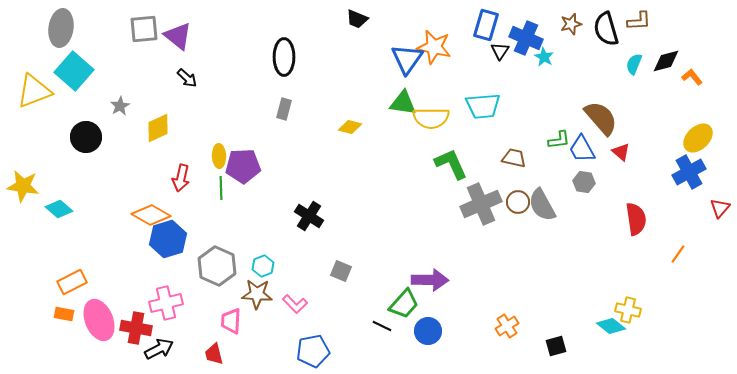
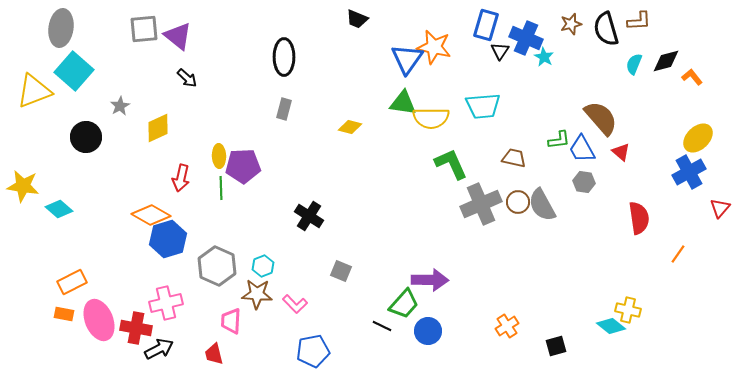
red semicircle at (636, 219): moved 3 px right, 1 px up
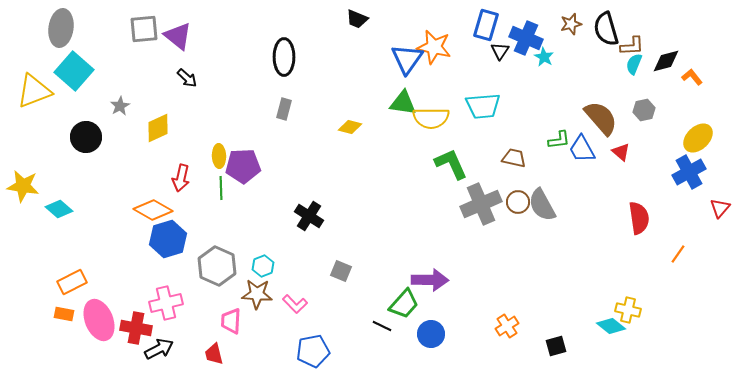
brown L-shape at (639, 21): moved 7 px left, 25 px down
gray hexagon at (584, 182): moved 60 px right, 72 px up; rotated 20 degrees counterclockwise
orange diamond at (151, 215): moved 2 px right, 5 px up
blue circle at (428, 331): moved 3 px right, 3 px down
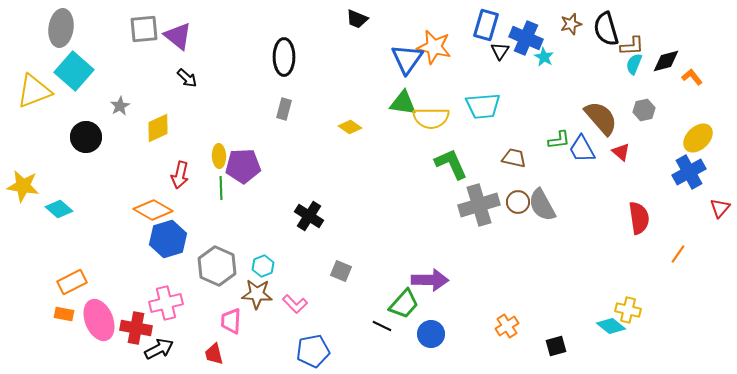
yellow diamond at (350, 127): rotated 20 degrees clockwise
red arrow at (181, 178): moved 1 px left, 3 px up
gray cross at (481, 204): moved 2 px left, 1 px down; rotated 6 degrees clockwise
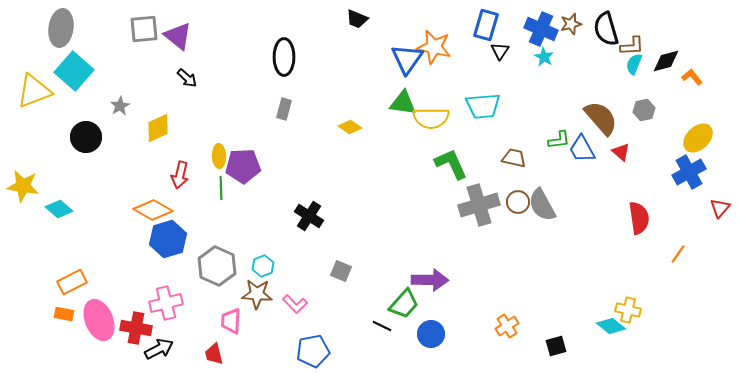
blue cross at (526, 38): moved 15 px right, 9 px up
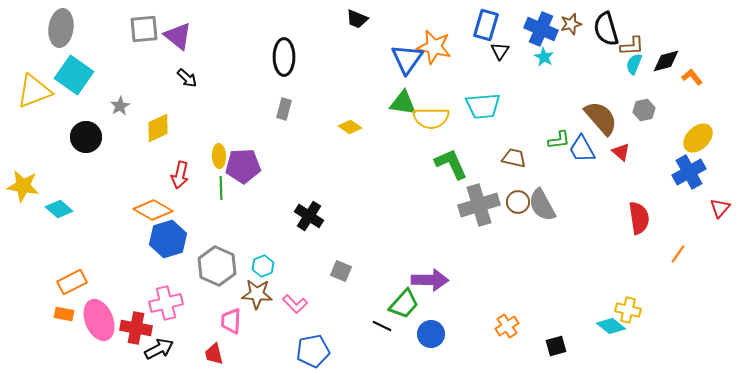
cyan square at (74, 71): moved 4 px down; rotated 6 degrees counterclockwise
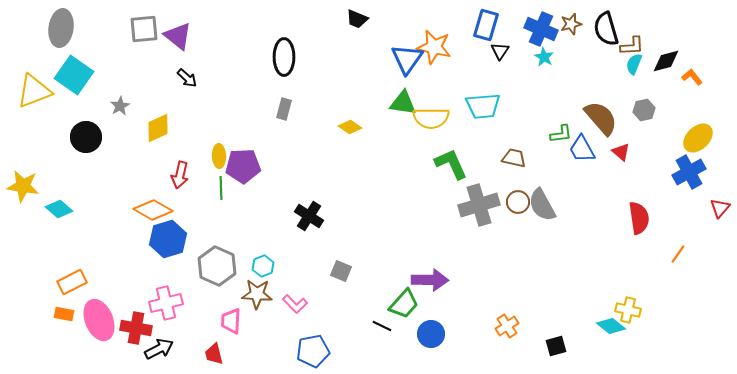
green L-shape at (559, 140): moved 2 px right, 6 px up
